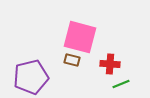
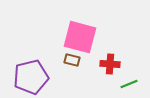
green line: moved 8 px right
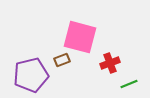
brown rectangle: moved 10 px left; rotated 35 degrees counterclockwise
red cross: moved 1 px up; rotated 24 degrees counterclockwise
purple pentagon: moved 2 px up
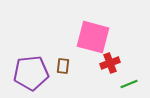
pink square: moved 13 px right
brown rectangle: moved 1 px right, 6 px down; rotated 63 degrees counterclockwise
purple pentagon: moved 2 px up; rotated 8 degrees clockwise
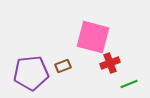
brown rectangle: rotated 63 degrees clockwise
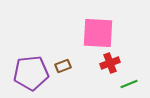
pink square: moved 5 px right, 4 px up; rotated 12 degrees counterclockwise
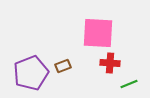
red cross: rotated 24 degrees clockwise
purple pentagon: rotated 16 degrees counterclockwise
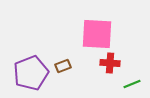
pink square: moved 1 px left, 1 px down
green line: moved 3 px right
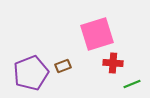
pink square: rotated 20 degrees counterclockwise
red cross: moved 3 px right
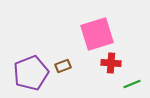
red cross: moved 2 px left
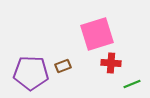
purple pentagon: rotated 24 degrees clockwise
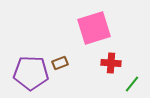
pink square: moved 3 px left, 6 px up
brown rectangle: moved 3 px left, 3 px up
green line: rotated 30 degrees counterclockwise
